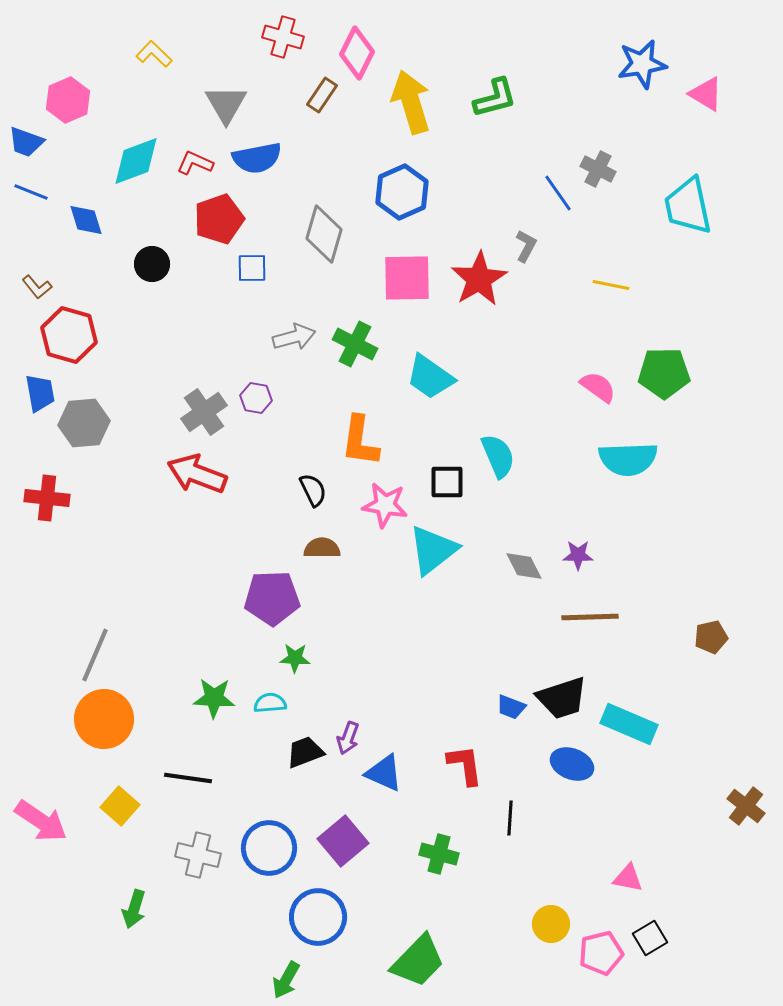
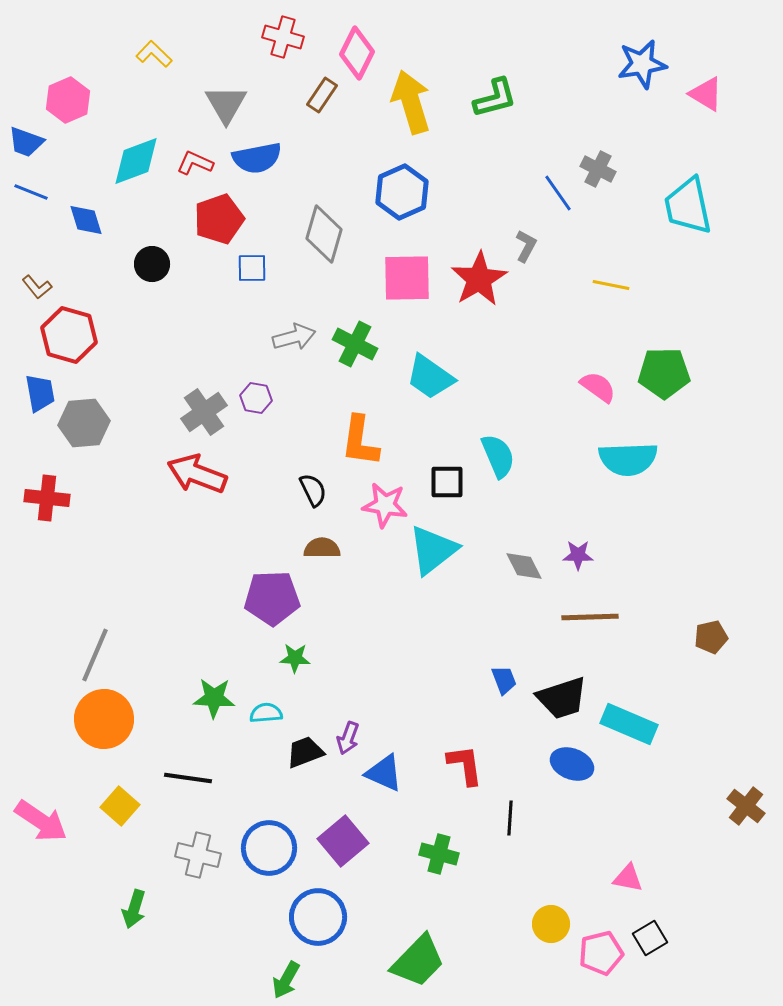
cyan semicircle at (270, 703): moved 4 px left, 10 px down
blue trapezoid at (511, 707): moved 7 px left, 27 px up; rotated 132 degrees counterclockwise
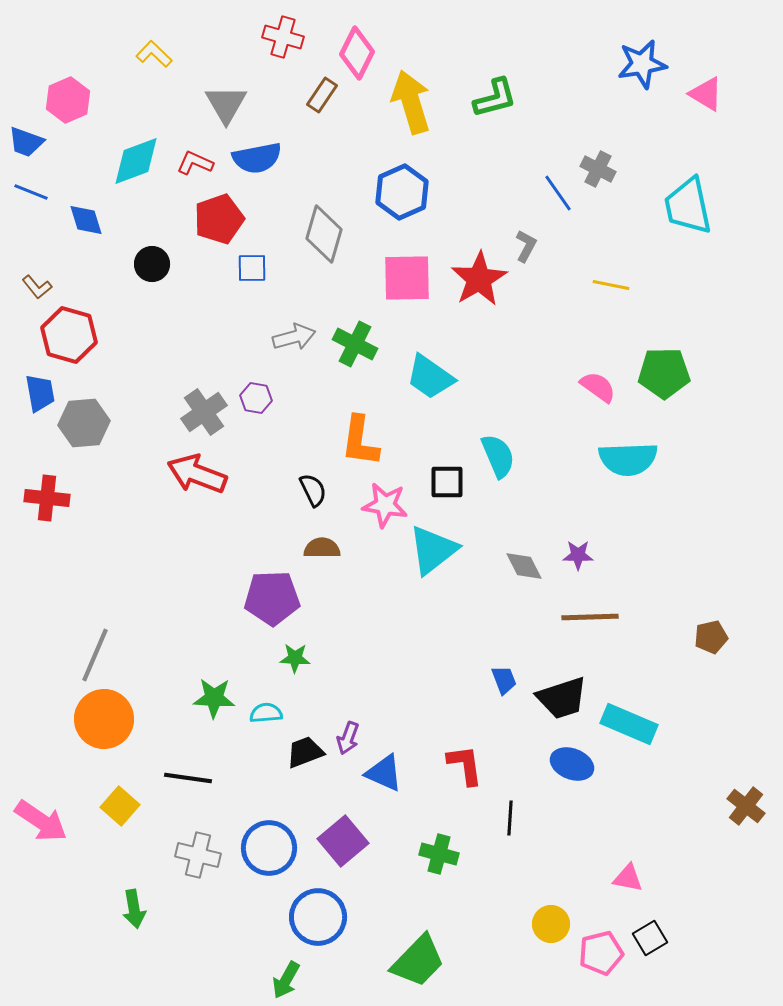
green arrow at (134, 909): rotated 27 degrees counterclockwise
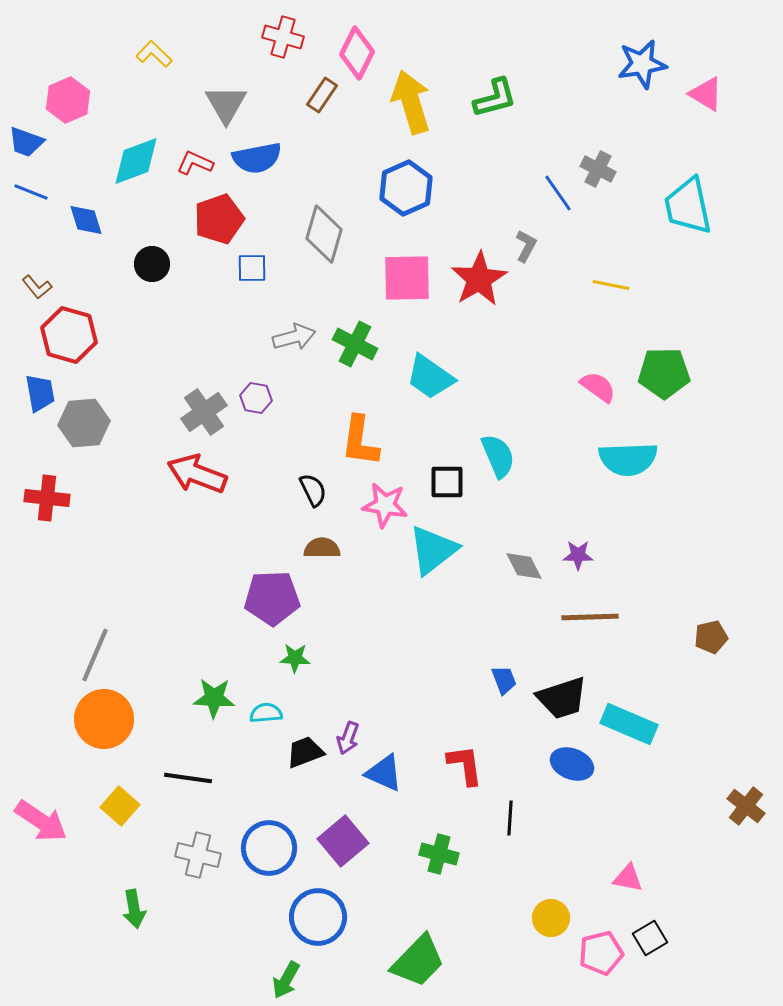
blue hexagon at (402, 192): moved 4 px right, 4 px up
yellow circle at (551, 924): moved 6 px up
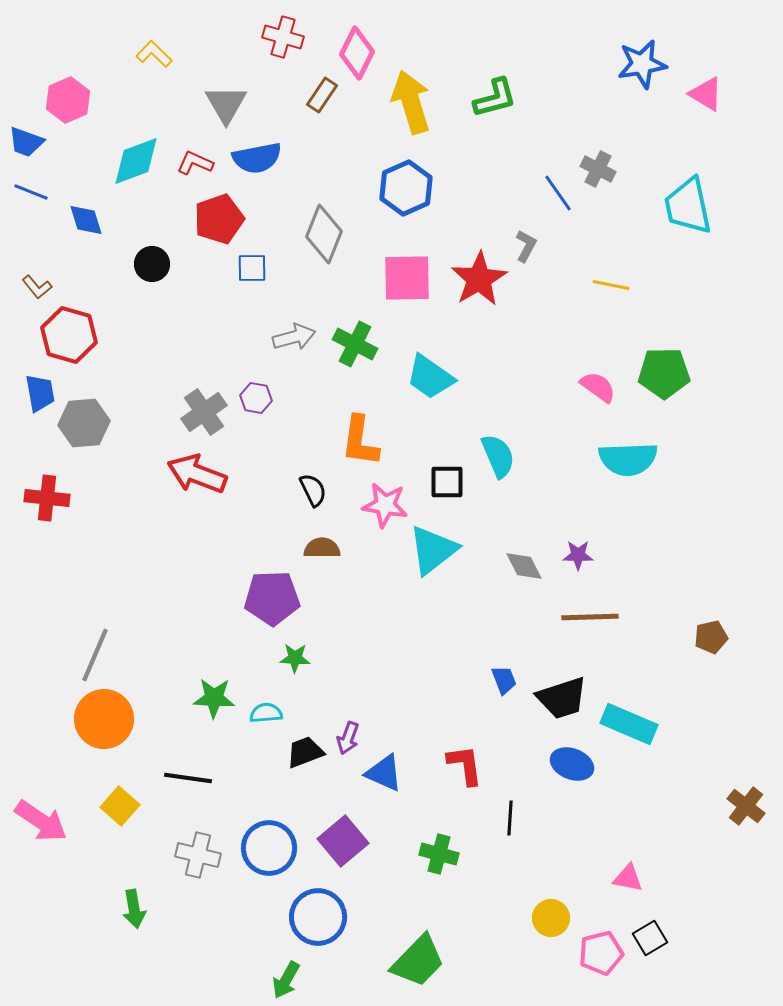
gray diamond at (324, 234): rotated 6 degrees clockwise
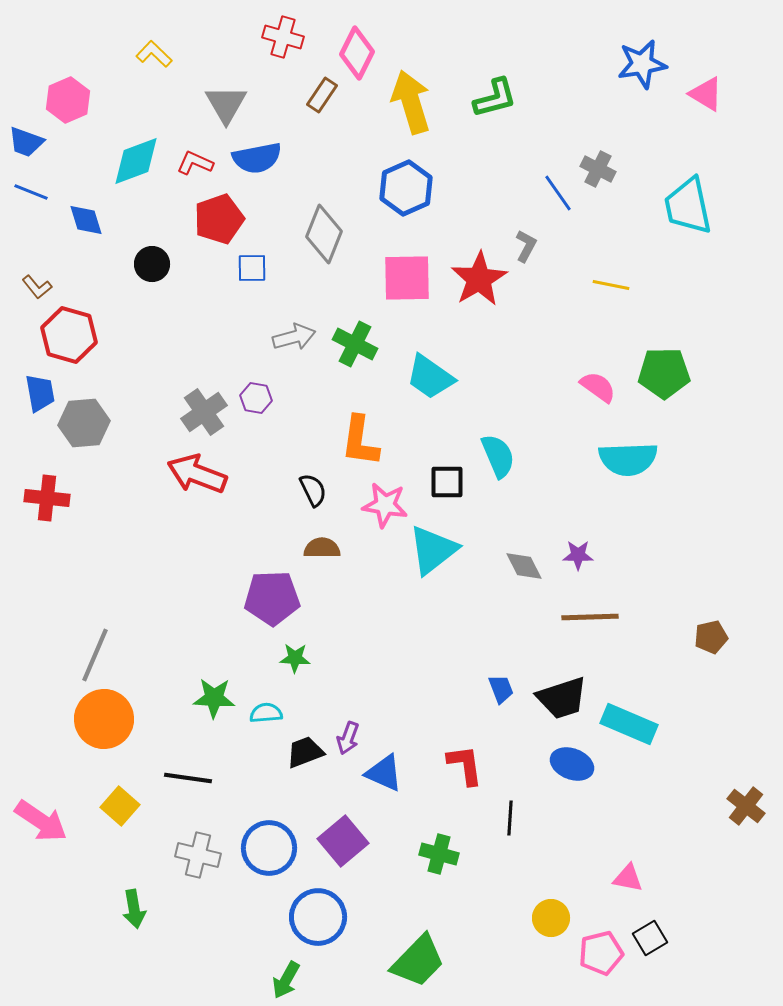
blue trapezoid at (504, 680): moved 3 px left, 9 px down
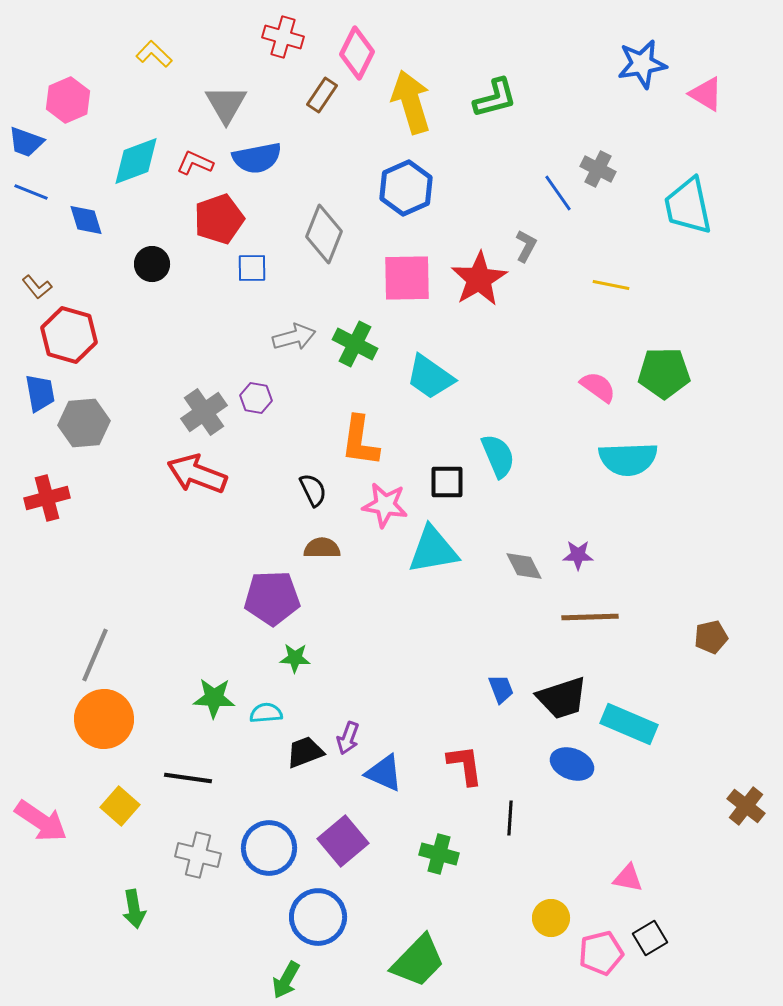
red cross at (47, 498): rotated 21 degrees counterclockwise
cyan triangle at (433, 550): rotated 28 degrees clockwise
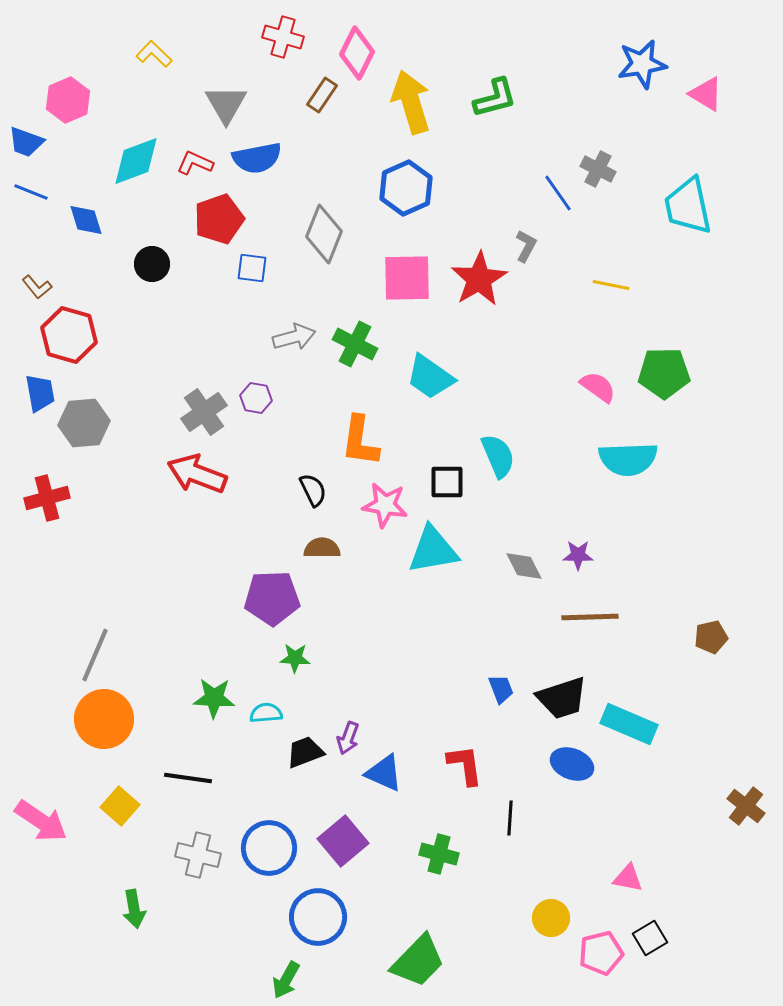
blue square at (252, 268): rotated 8 degrees clockwise
